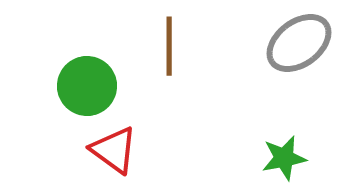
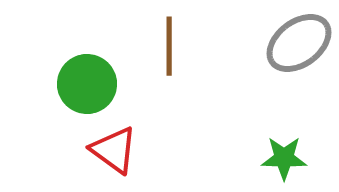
green circle: moved 2 px up
green star: rotated 12 degrees clockwise
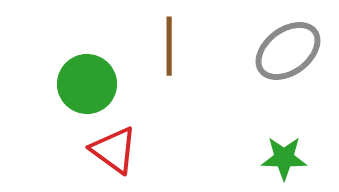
gray ellipse: moved 11 px left, 8 px down
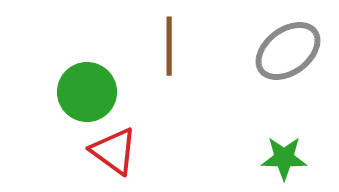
green circle: moved 8 px down
red triangle: moved 1 px down
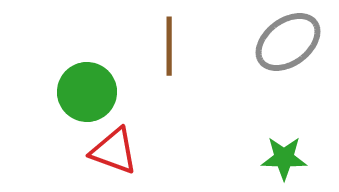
gray ellipse: moved 9 px up
red triangle: rotated 16 degrees counterclockwise
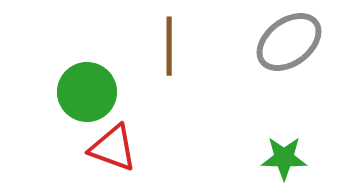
gray ellipse: moved 1 px right
red triangle: moved 1 px left, 3 px up
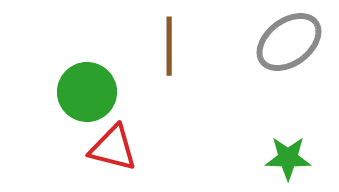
red triangle: rotated 6 degrees counterclockwise
green star: moved 4 px right
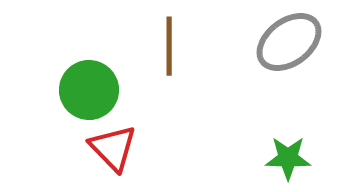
green circle: moved 2 px right, 2 px up
red triangle: rotated 32 degrees clockwise
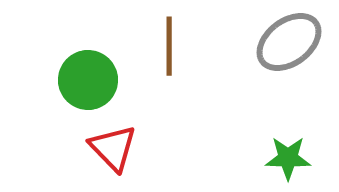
green circle: moved 1 px left, 10 px up
